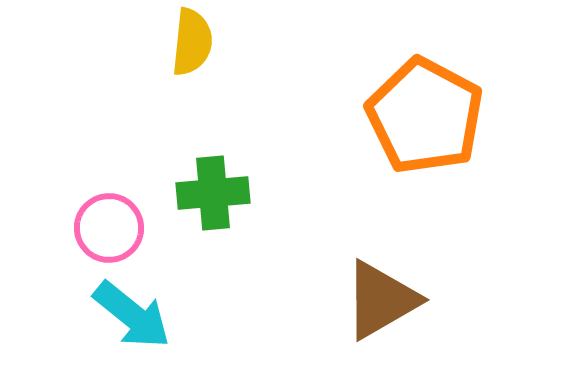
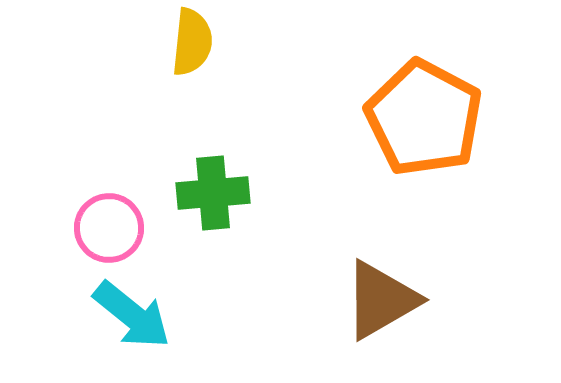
orange pentagon: moved 1 px left, 2 px down
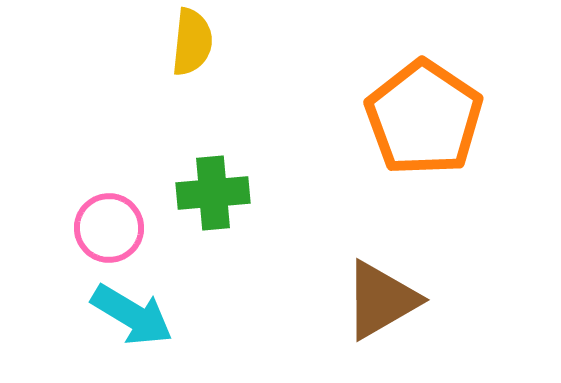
orange pentagon: rotated 6 degrees clockwise
cyan arrow: rotated 8 degrees counterclockwise
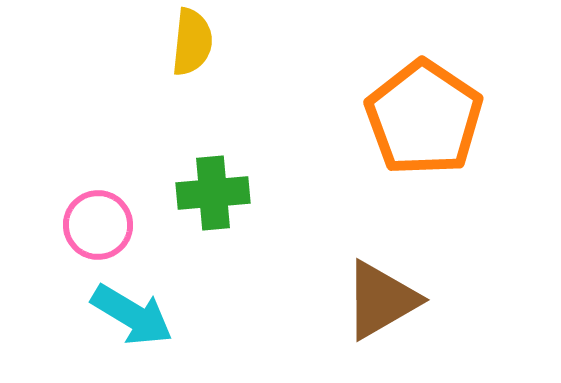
pink circle: moved 11 px left, 3 px up
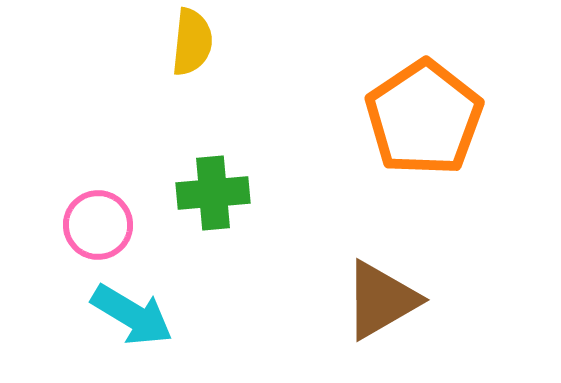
orange pentagon: rotated 4 degrees clockwise
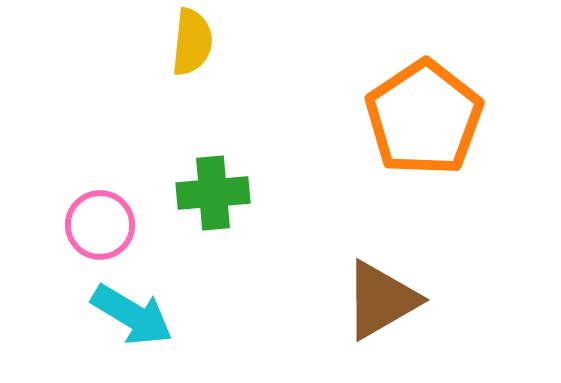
pink circle: moved 2 px right
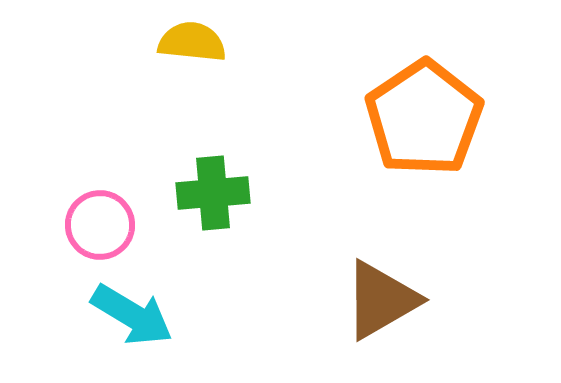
yellow semicircle: rotated 90 degrees counterclockwise
